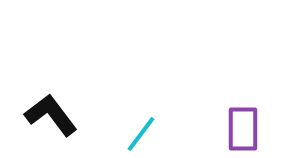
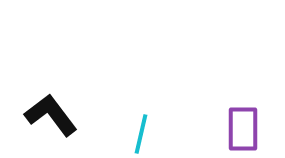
cyan line: rotated 24 degrees counterclockwise
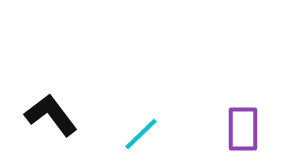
cyan line: rotated 33 degrees clockwise
